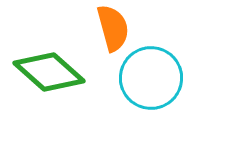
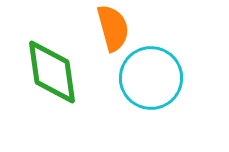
green diamond: moved 3 px right; rotated 40 degrees clockwise
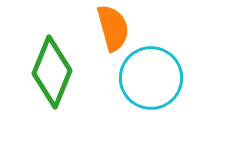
green diamond: rotated 30 degrees clockwise
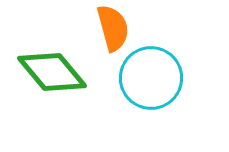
green diamond: rotated 62 degrees counterclockwise
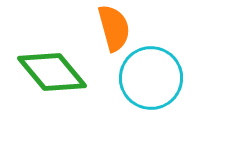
orange semicircle: moved 1 px right
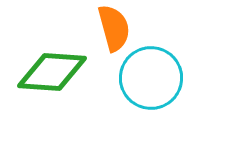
green diamond: rotated 46 degrees counterclockwise
